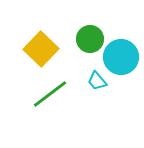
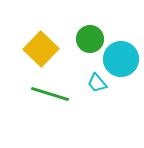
cyan circle: moved 2 px down
cyan trapezoid: moved 2 px down
green line: rotated 54 degrees clockwise
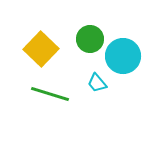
cyan circle: moved 2 px right, 3 px up
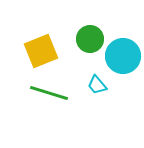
yellow square: moved 2 px down; rotated 24 degrees clockwise
cyan trapezoid: moved 2 px down
green line: moved 1 px left, 1 px up
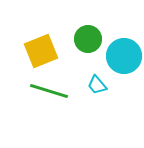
green circle: moved 2 px left
cyan circle: moved 1 px right
green line: moved 2 px up
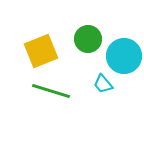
cyan trapezoid: moved 6 px right, 1 px up
green line: moved 2 px right
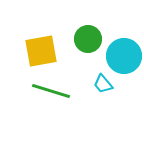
yellow square: rotated 12 degrees clockwise
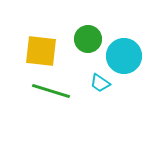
yellow square: rotated 16 degrees clockwise
cyan trapezoid: moved 3 px left, 1 px up; rotated 15 degrees counterclockwise
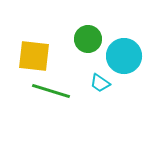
yellow square: moved 7 px left, 5 px down
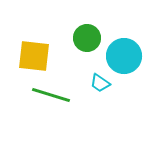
green circle: moved 1 px left, 1 px up
green line: moved 4 px down
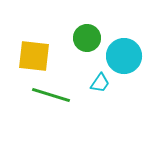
cyan trapezoid: rotated 90 degrees counterclockwise
